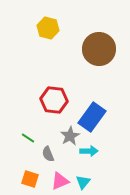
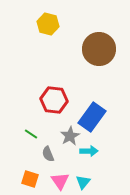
yellow hexagon: moved 4 px up
green line: moved 3 px right, 4 px up
pink triangle: rotated 42 degrees counterclockwise
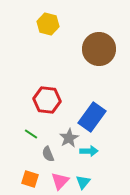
red hexagon: moved 7 px left
gray star: moved 1 px left, 2 px down
pink triangle: rotated 18 degrees clockwise
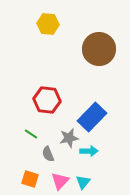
yellow hexagon: rotated 10 degrees counterclockwise
blue rectangle: rotated 8 degrees clockwise
gray star: rotated 18 degrees clockwise
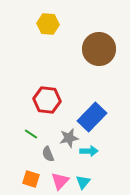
orange square: moved 1 px right
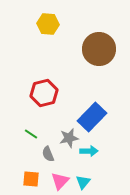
red hexagon: moved 3 px left, 7 px up; rotated 20 degrees counterclockwise
orange square: rotated 12 degrees counterclockwise
